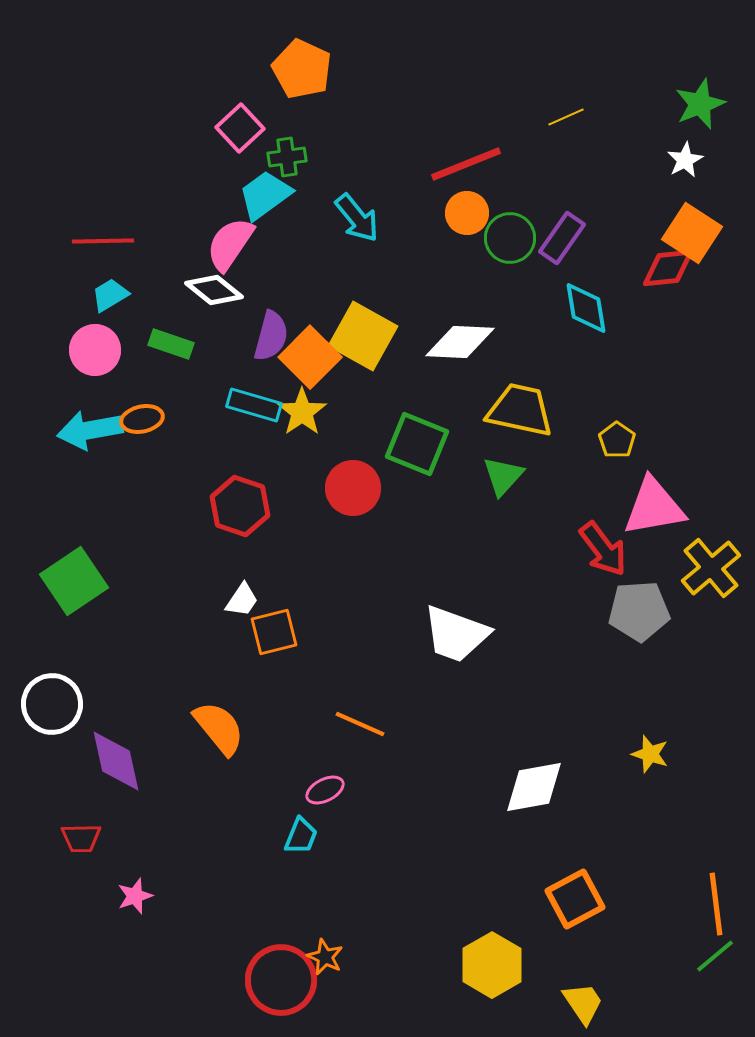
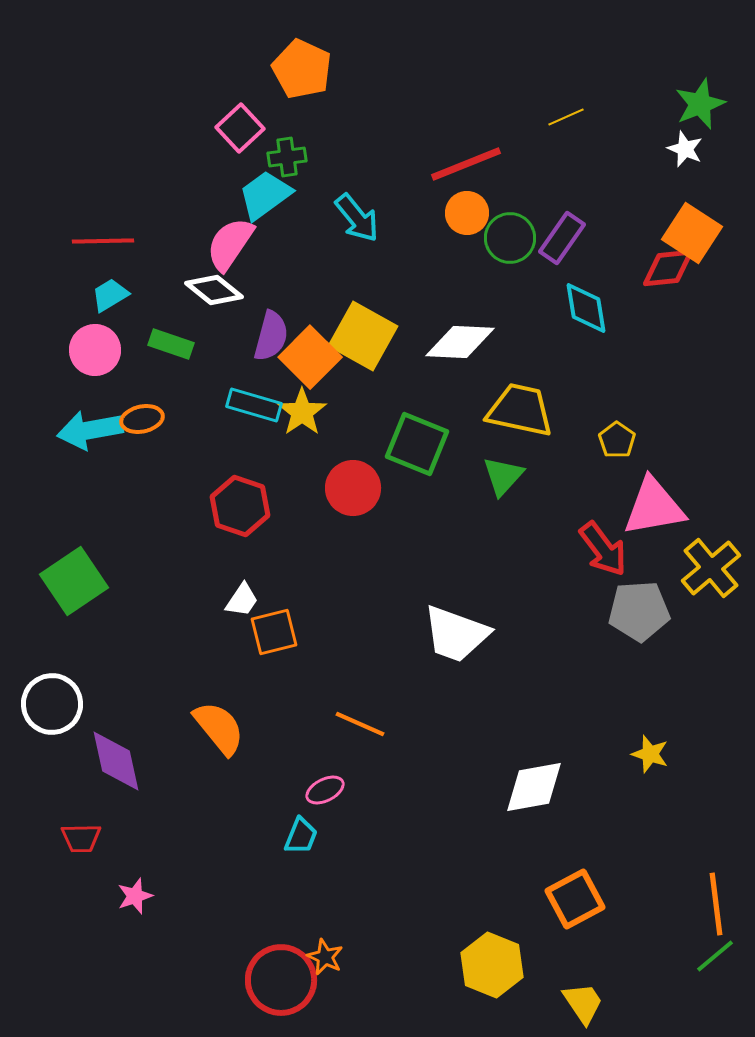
white star at (685, 160): moved 11 px up; rotated 21 degrees counterclockwise
yellow hexagon at (492, 965): rotated 8 degrees counterclockwise
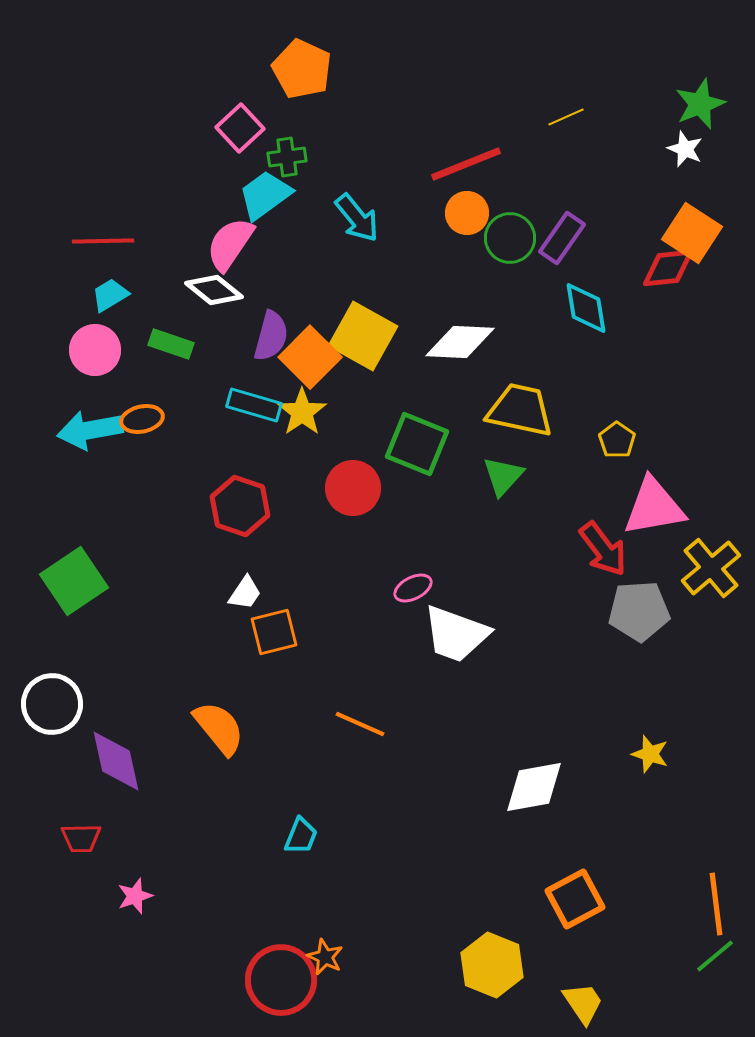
white trapezoid at (242, 600): moved 3 px right, 7 px up
pink ellipse at (325, 790): moved 88 px right, 202 px up
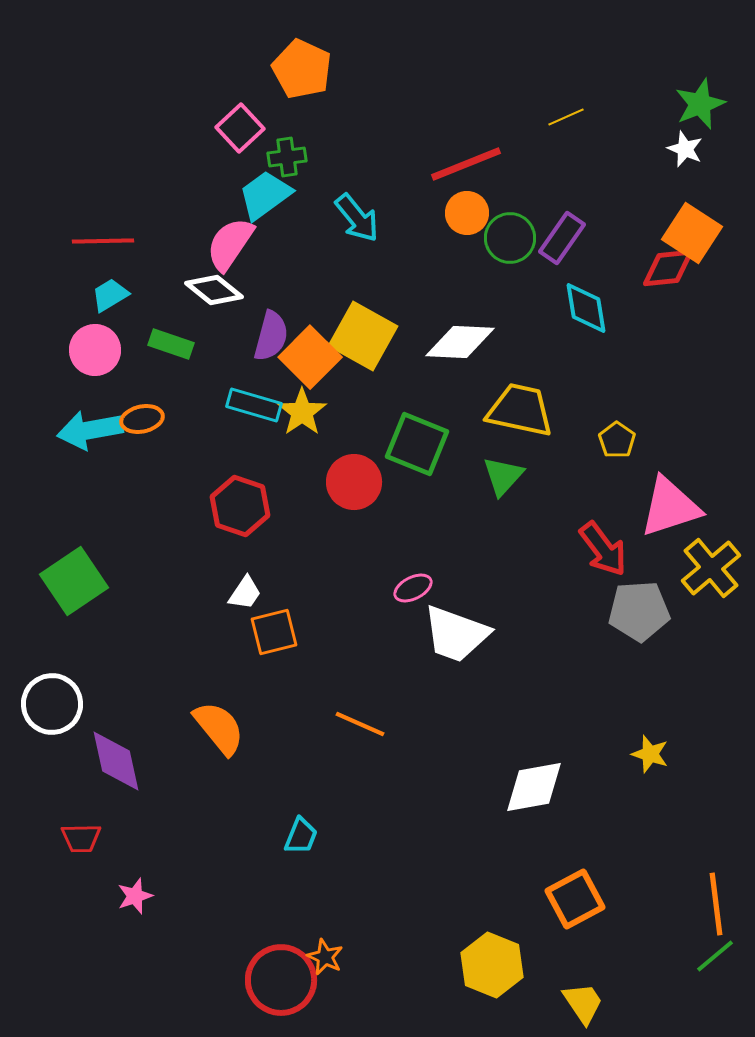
red circle at (353, 488): moved 1 px right, 6 px up
pink triangle at (654, 507): moved 16 px right; rotated 8 degrees counterclockwise
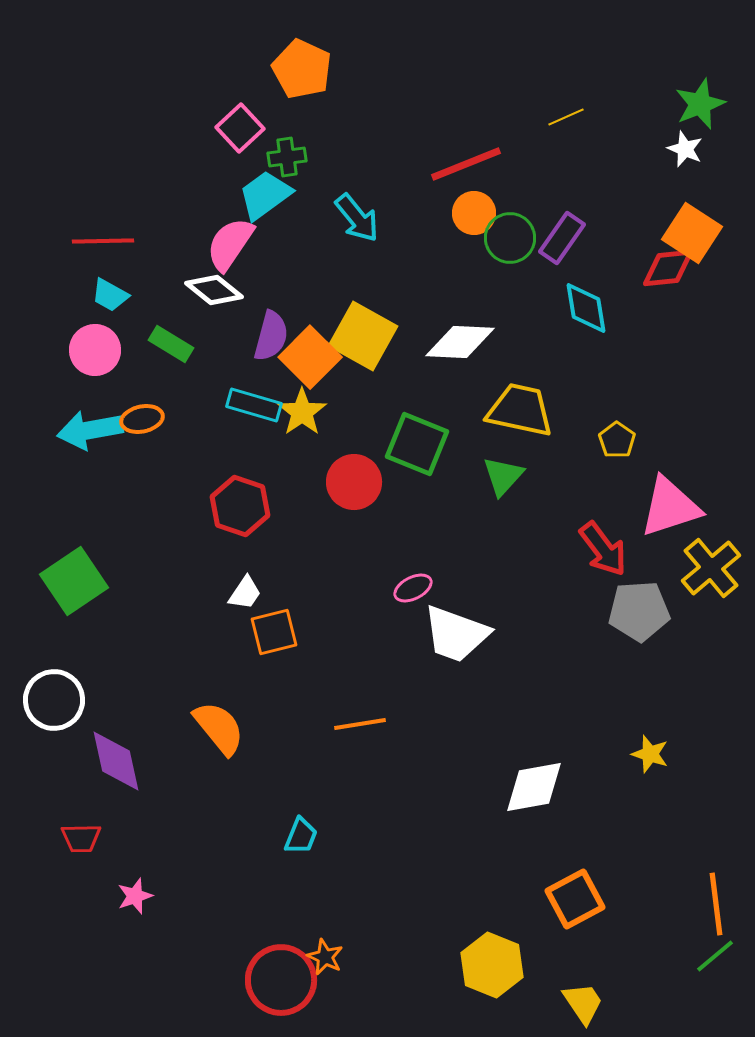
orange circle at (467, 213): moved 7 px right
cyan trapezoid at (110, 295): rotated 120 degrees counterclockwise
green rectangle at (171, 344): rotated 12 degrees clockwise
white circle at (52, 704): moved 2 px right, 4 px up
orange line at (360, 724): rotated 33 degrees counterclockwise
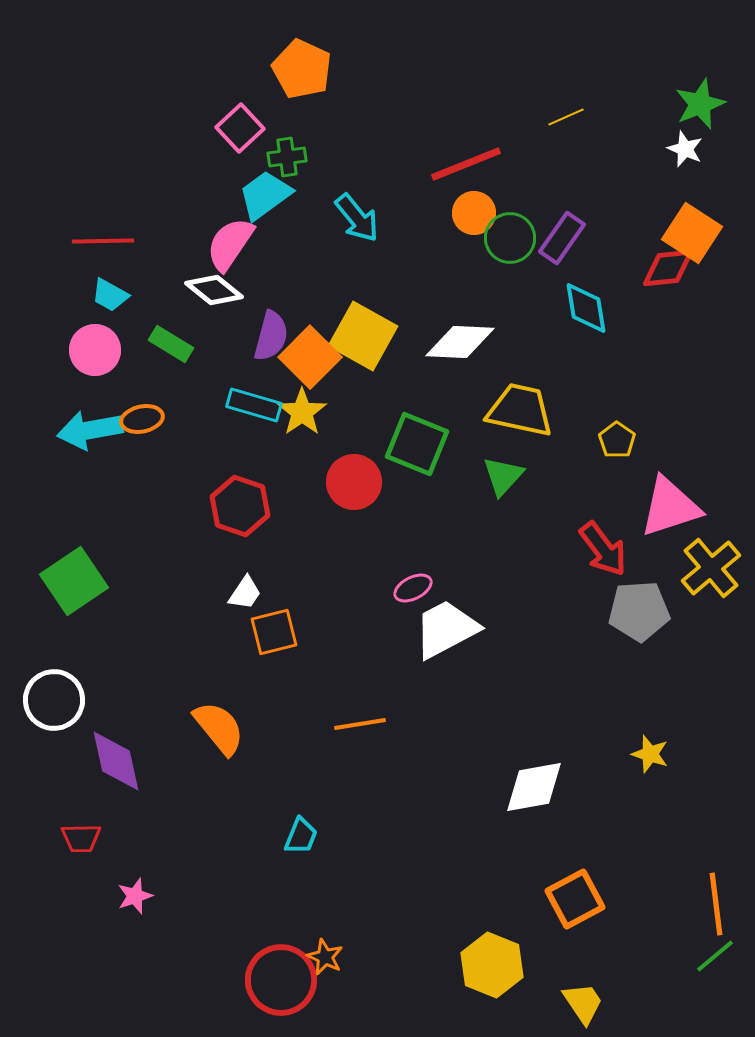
white trapezoid at (456, 634): moved 10 px left, 5 px up; rotated 132 degrees clockwise
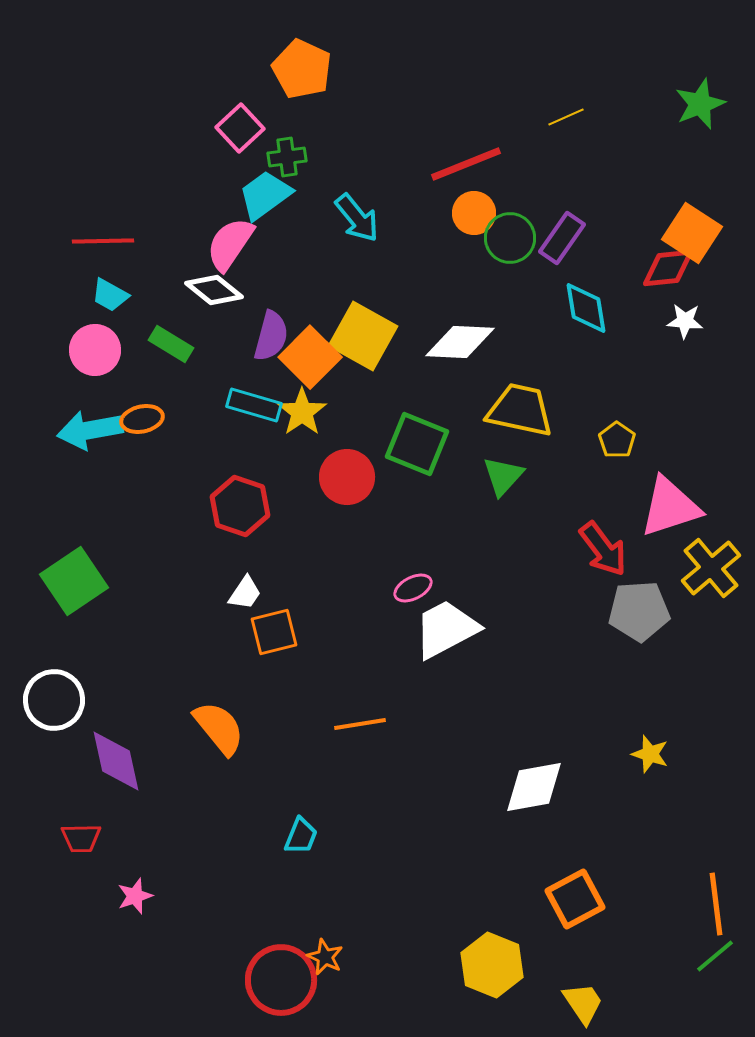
white star at (685, 149): moved 172 px down; rotated 18 degrees counterclockwise
red circle at (354, 482): moved 7 px left, 5 px up
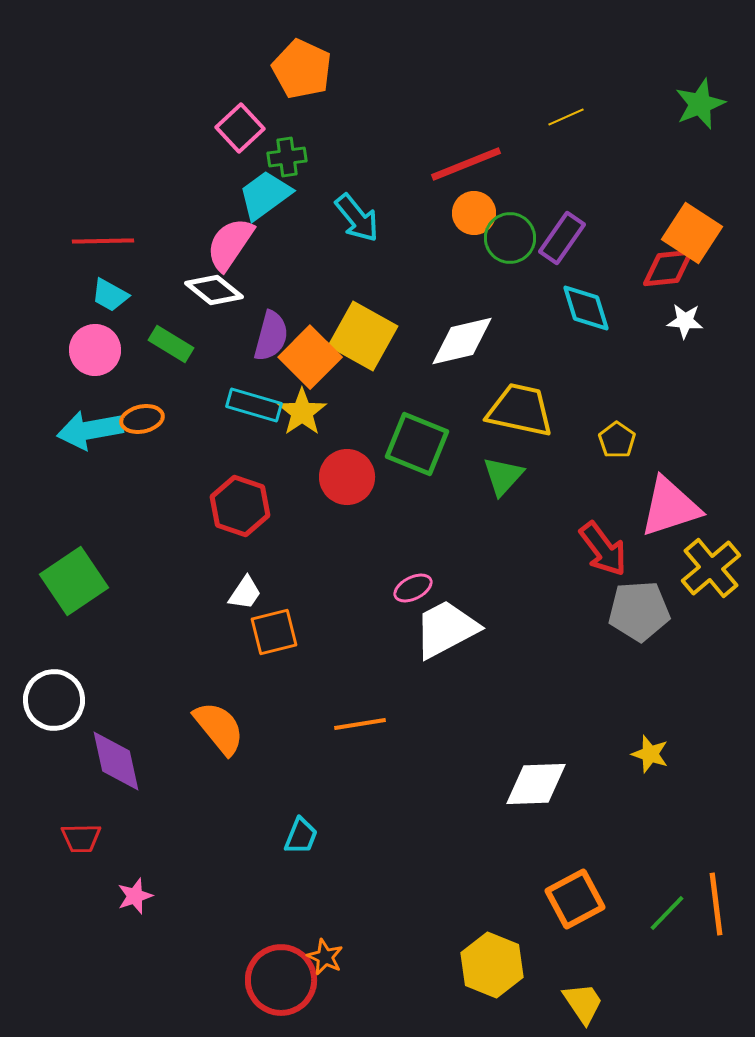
cyan diamond at (586, 308): rotated 8 degrees counterclockwise
white diamond at (460, 342): moved 2 px right, 1 px up; rotated 16 degrees counterclockwise
white diamond at (534, 787): moved 2 px right, 3 px up; rotated 8 degrees clockwise
green line at (715, 956): moved 48 px left, 43 px up; rotated 6 degrees counterclockwise
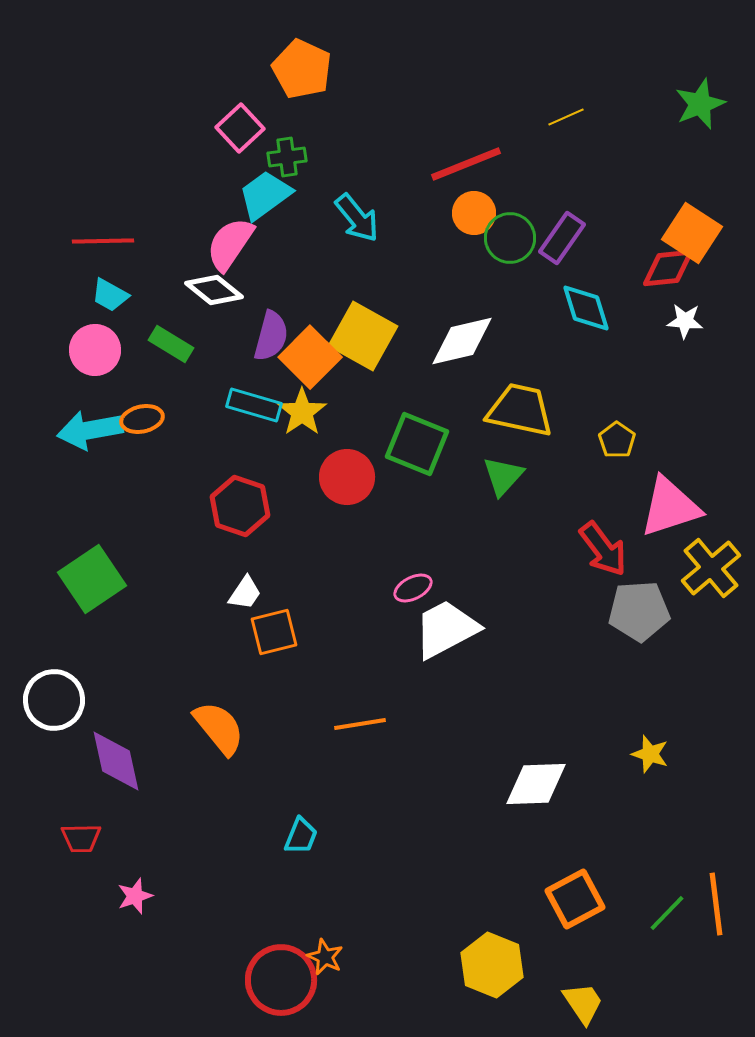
green square at (74, 581): moved 18 px right, 2 px up
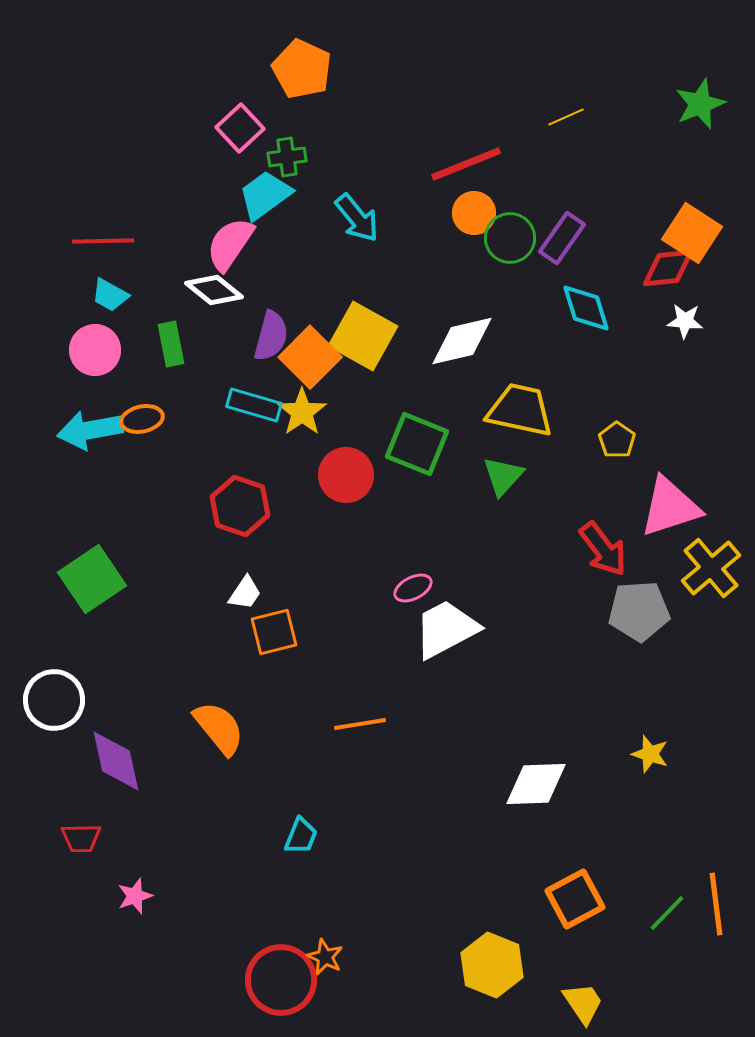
green rectangle at (171, 344): rotated 48 degrees clockwise
red circle at (347, 477): moved 1 px left, 2 px up
